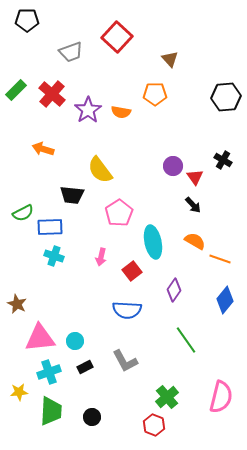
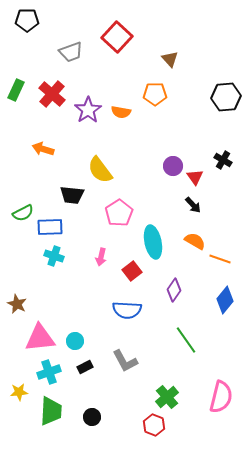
green rectangle at (16, 90): rotated 20 degrees counterclockwise
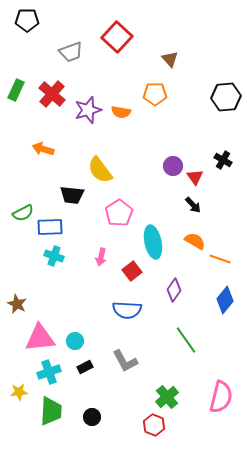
purple star at (88, 110): rotated 16 degrees clockwise
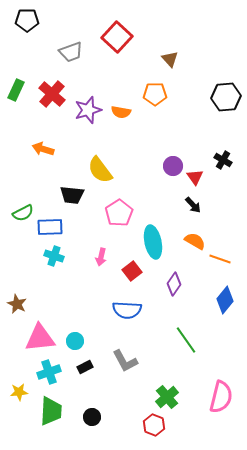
purple diamond at (174, 290): moved 6 px up
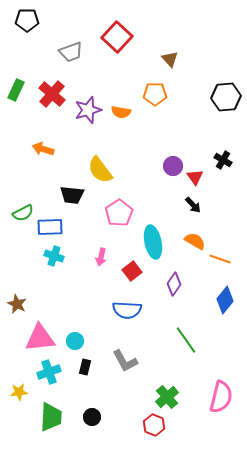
black rectangle at (85, 367): rotated 49 degrees counterclockwise
green trapezoid at (51, 411): moved 6 px down
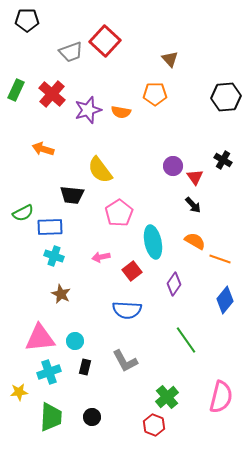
red square at (117, 37): moved 12 px left, 4 px down
pink arrow at (101, 257): rotated 66 degrees clockwise
brown star at (17, 304): moved 44 px right, 10 px up
